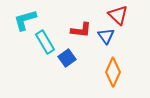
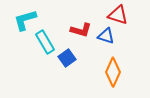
red triangle: rotated 25 degrees counterclockwise
red L-shape: rotated 10 degrees clockwise
blue triangle: rotated 36 degrees counterclockwise
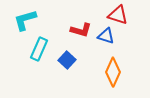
cyan rectangle: moved 6 px left, 7 px down; rotated 55 degrees clockwise
blue square: moved 2 px down; rotated 12 degrees counterclockwise
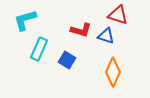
blue square: rotated 12 degrees counterclockwise
